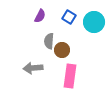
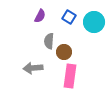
brown circle: moved 2 px right, 2 px down
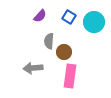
purple semicircle: rotated 16 degrees clockwise
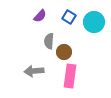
gray arrow: moved 1 px right, 3 px down
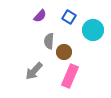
cyan circle: moved 1 px left, 8 px down
gray arrow: rotated 42 degrees counterclockwise
pink rectangle: rotated 15 degrees clockwise
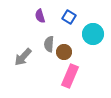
purple semicircle: rotated 120 degrees clockwise
cyan circle: moved 4 px down
gray semicircle: moved 3 px down
gray arrow: moved 11 px left, 14 px up
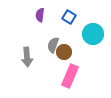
purple semicircle: moved 1 px up; rotated 24 degrees clockwise
gray semicircle: moved 4 px right, 1 px down; rotated 14 degrees clockwise
gray arrow: moved 4 px right; rotated 48 degrees counterclockwise
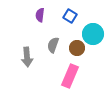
blue square: moved 1 px right, 1 px up
brown circle: moved 13 px right, 4 px up
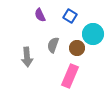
purple semicircle: rotated 32 degrees counterclockwise
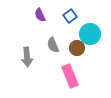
blue square: rotated 24 degrees clockwise
cyan circle: moved 3 px left
gray semicircle: rotated 42 degrees counterclockwise
pink rectangle: rotated 45 degrees counterclockwise
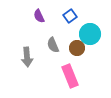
purple semicircle: moved 1 px left, 1 px down
